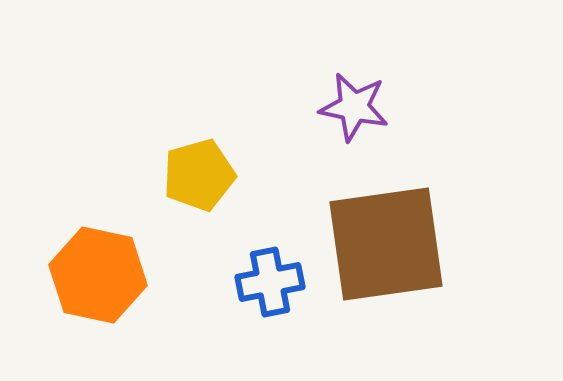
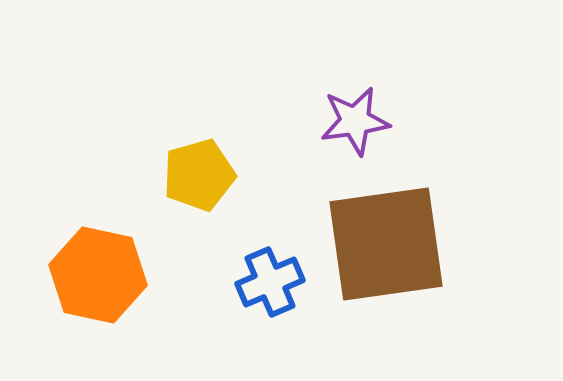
purple star: moved 1 px right, 14 px down; rotated 20 degrees counterclockwise
blue cross: rotated 12 degrees counterclockwise
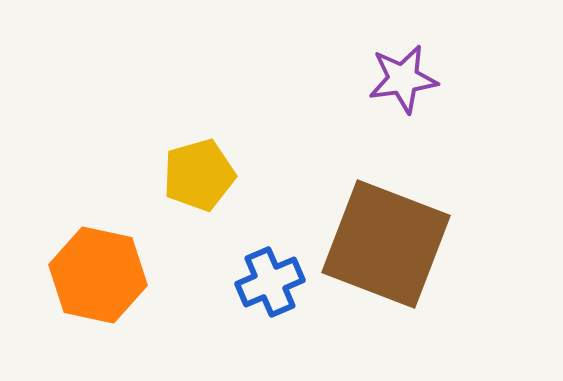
purple star: moved 48 px right, 42 px up
brown square: rotated 29 degrees clockwise
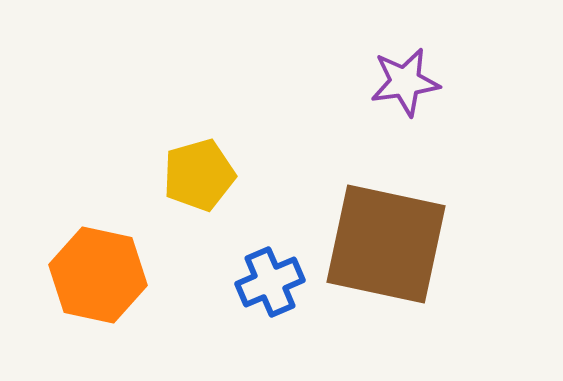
purple star: moved 2 px right, 3 px down
brown square: rotated 9 degrees counterclockwise
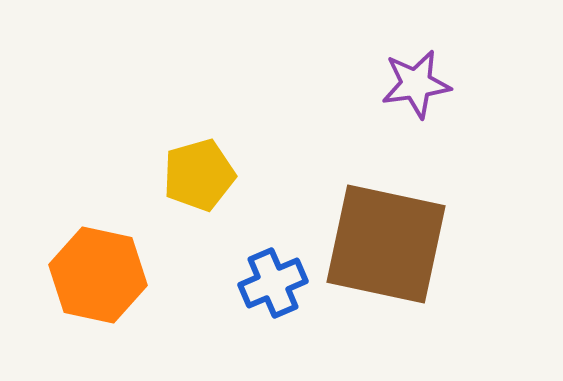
purple star: moved 11 px right, 2 px down
blue cross: moved 3 px right, 1 px down
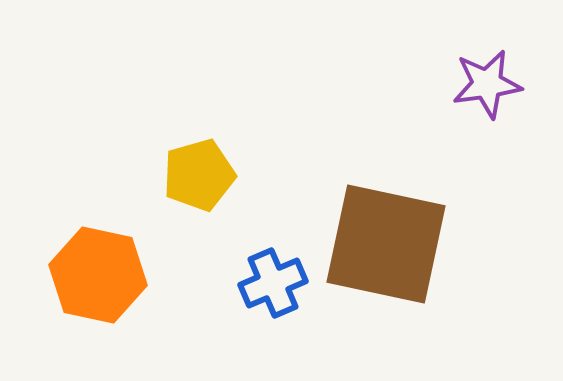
purple star: moved 71 px right
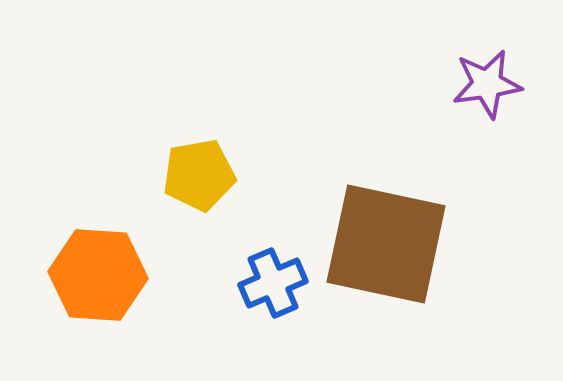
yellow pentagon: rotated 6 degrees clockwise
orange hexagon: rotated 8 degrees counterclockwise
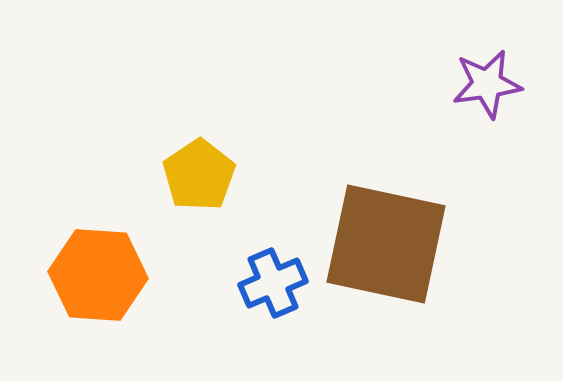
yellow pentagon: rotated 24 degrees counterclockwise
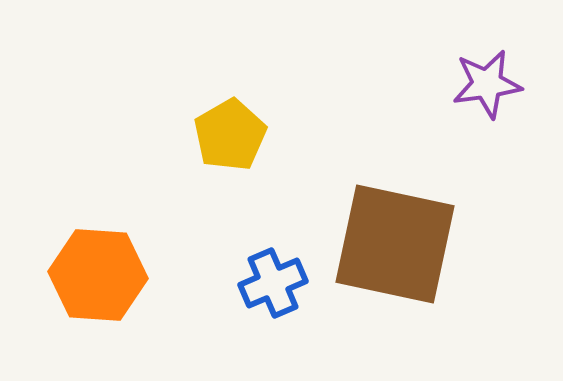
yellow pentagon: moved 31 px right, 40 px up; rotated 4 degrees clockwise
brown square: moved 9 px right
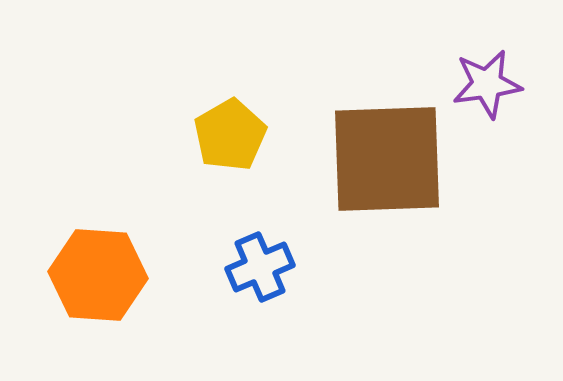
brown square: moved 8 px left, 85 px up; rotated 14 degrees counterclockwise
blue cross: moved 13 px left, 16 px up
